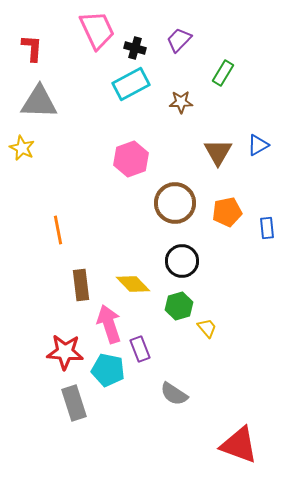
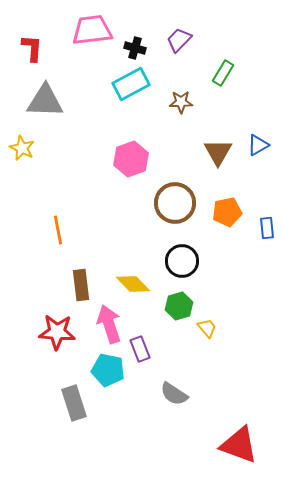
pink trapezoid: moved 5 px left; rotated 72 degrees counterclockwise
gray triangle: moved 6 px right, 1 px up
red star: moved 8 px left, 20 px up
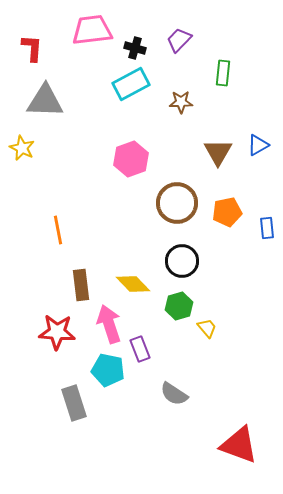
green rectangle: rotated 25 degrees counterclockwise
brown circle: moved 2 px right
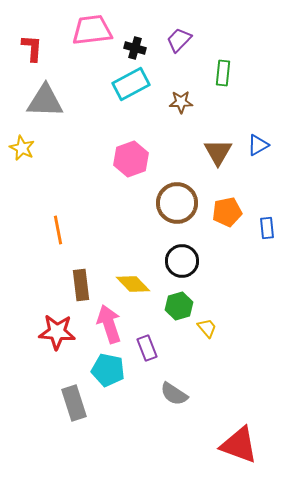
purple rectangle: moved 7 px right, 1 px up
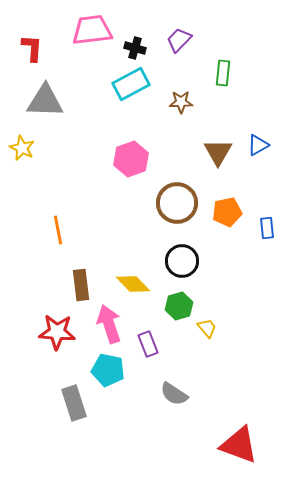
purple rectangle: moved 1 px right, 4 px up
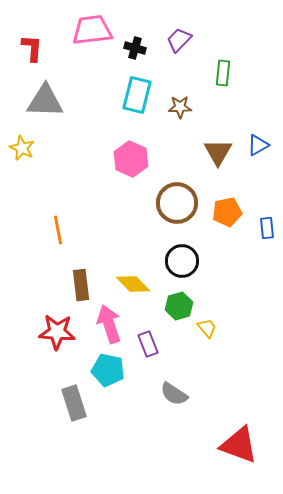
cyan rectangle: moved 6 px right, 11 px down; rotated 48 degrees counterclockwise
brown star: moved 1 px left, 5 px down
pink hexagon: rotated 16 degrees counterclockwise
